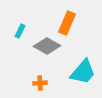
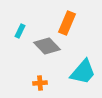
gray diamond: rotated 16 degrees clockwise
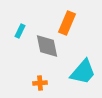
gray diamond: rotated 32 degrees clockwise
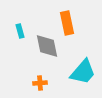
orange rectangle: rotated 35 degrees counterclockwise
cyan rectangle: rotated 40 degrees counterclockwise
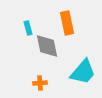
cyan rectangle: moved 8 px right, 3 px up
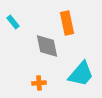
cyan rectangle: moved 15 px left, 6 px up; rotated 24 degrees counterclockwise
cyan trapezoid: moved 2 px left, 2 px down
orange cross: moved 1 px left
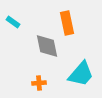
cyan rectangle: rotated 16 degrees counterclockwise
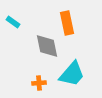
cyan trapezoid: moved 9 px left
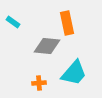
gray diamond: rotated 72 degrees counterclockwise
cyan trapezoid: moved 2 px right, 1 px up
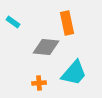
gray diamond: moved 1 px left, 1 px down
